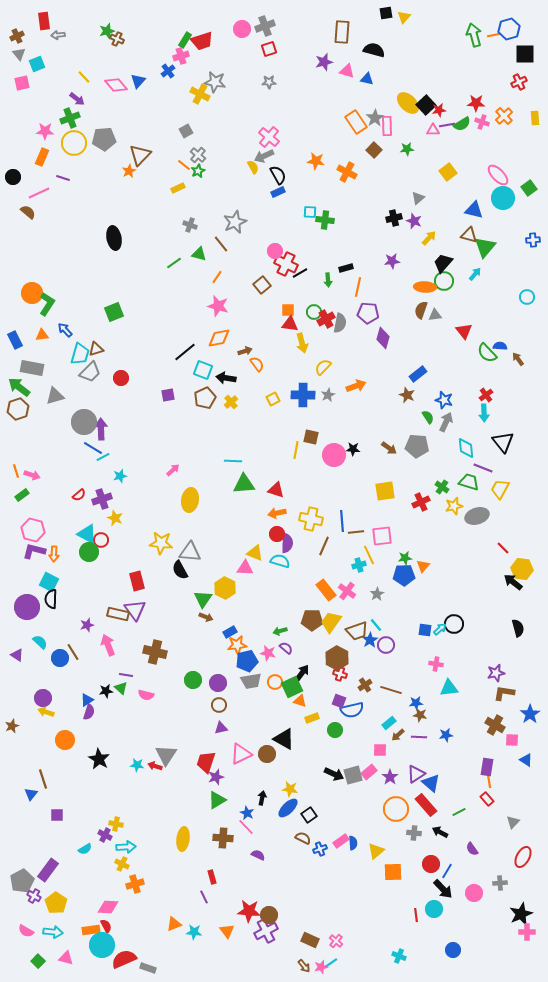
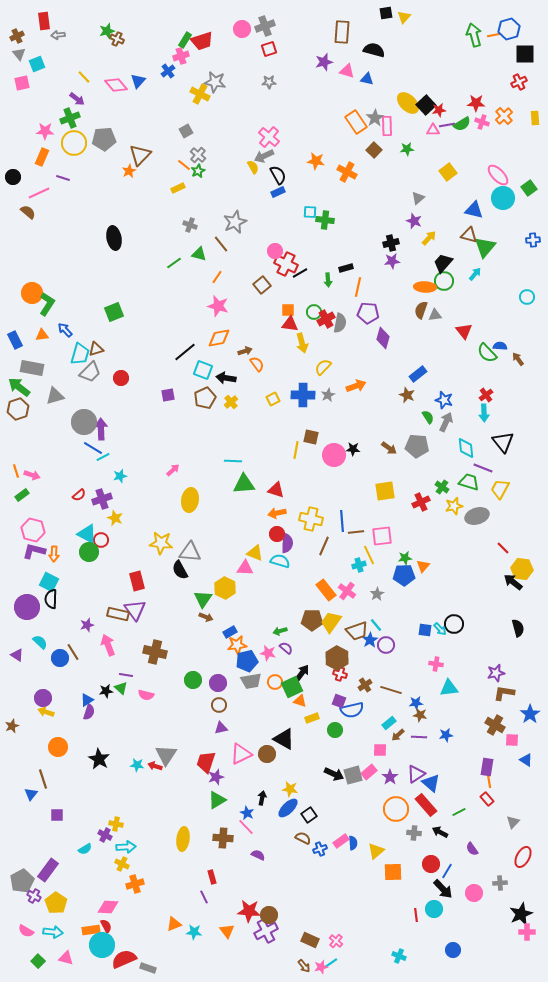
black cross at (394, 218): moved 3 px left, 25 px down
cyan arrow at (440, 629): rotated 88 degrees clockwise
orange circle at (65, 740): moved 7 px left, 7 px down
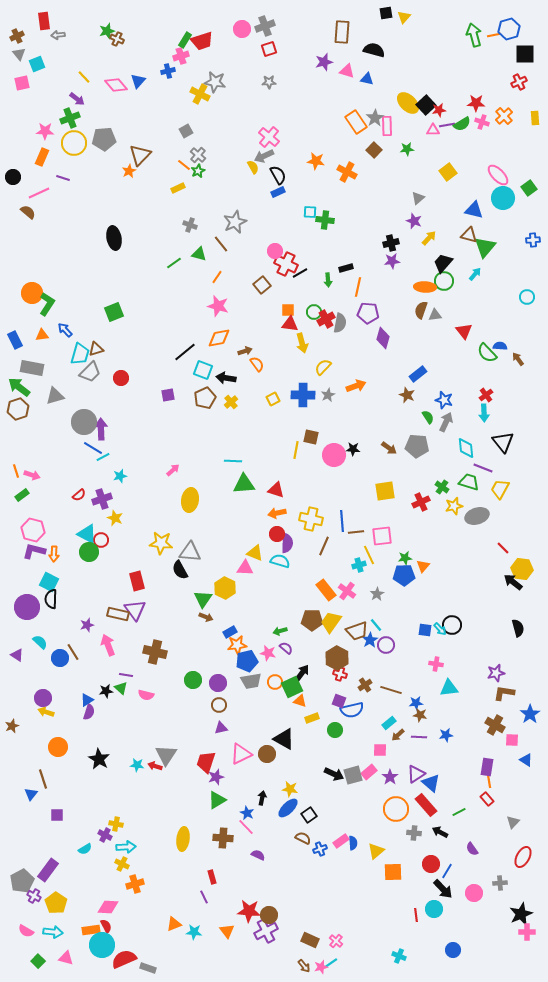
blue cross at (168, 71): rotated 24 degrees clockwise
black circle at (454, 624): moved 2 px left, 1 px down
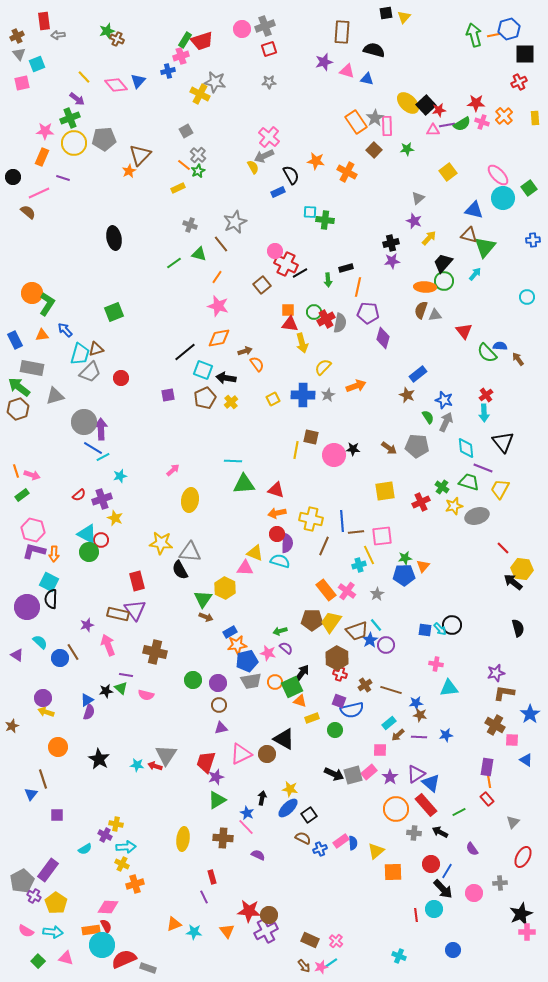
black semicircle at (278, 175): moved 13 px right
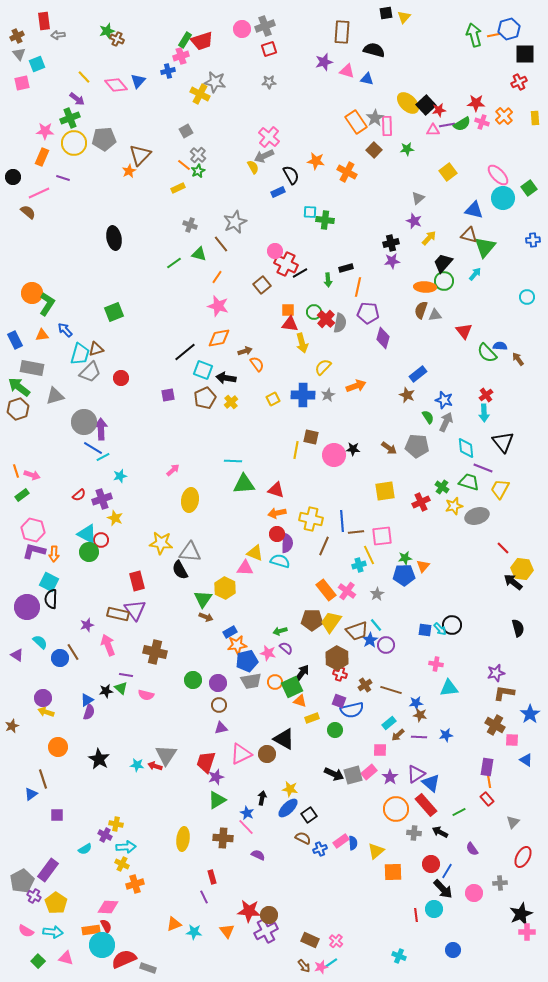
red cross at (326, 319): rotated 18 degrees counterclockwise
blue triangle at (31, 794): rotated 16 degrees clockwise
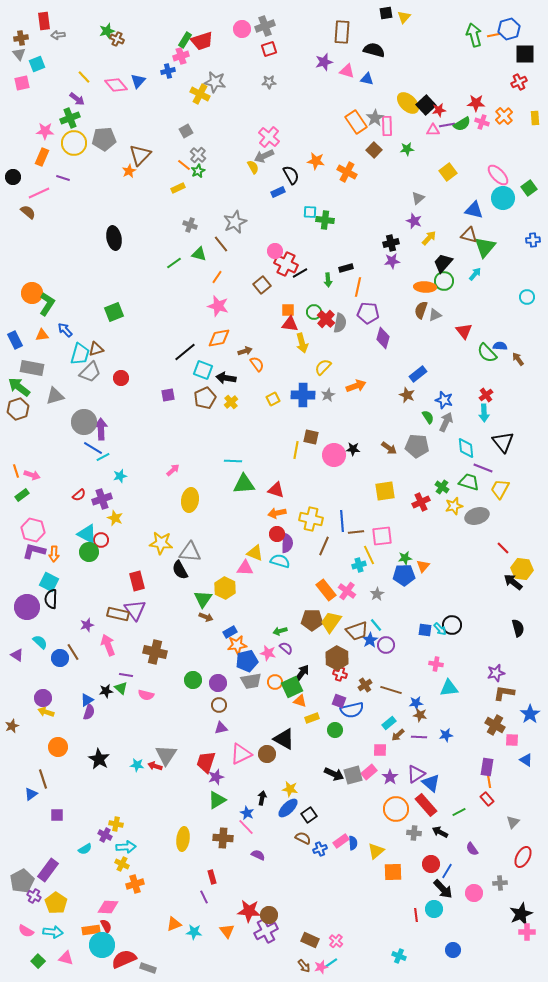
brown cross at (17, 36): moved 4 px right, 2 px down; rotated 16 degrees clockwise
gray triangle at (435, 315): rotated 16 degrees counterclockwise
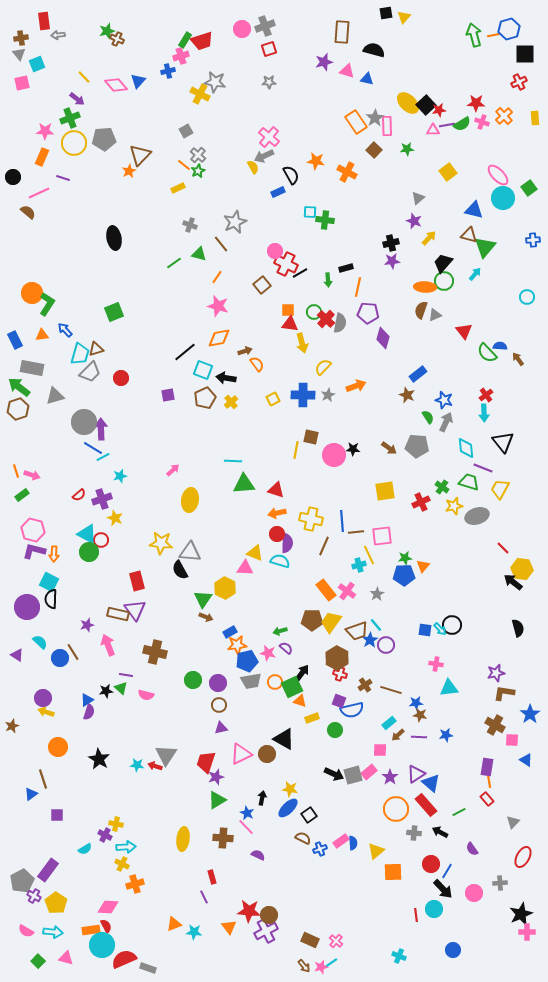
orange triangle at (227, 931): moved 2 px right, 4 px up
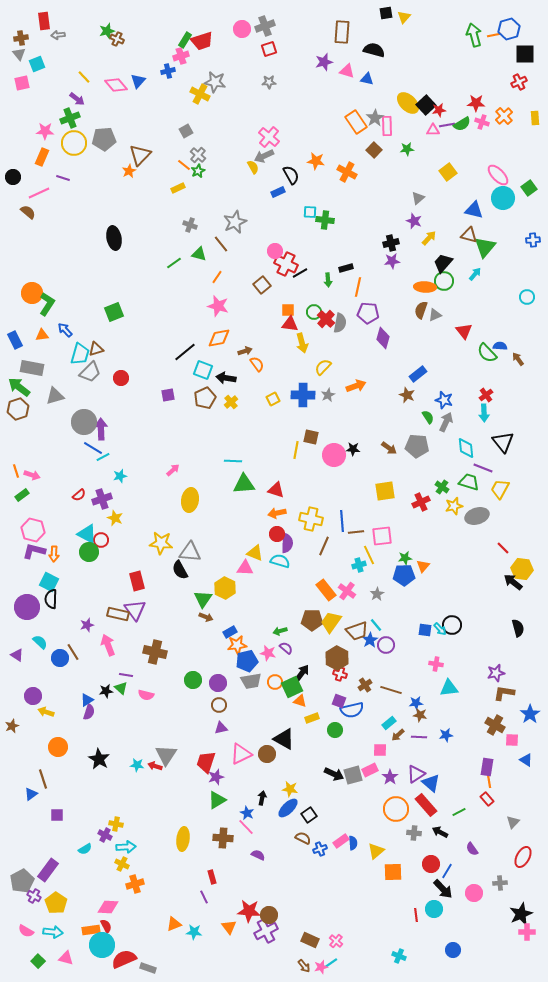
purple circle at (43, 698): moved 10 px left, 2 px up
pink rectangle at (369, 772): moved 1 px right, 2 px up; rotated 14 degrees clockwise
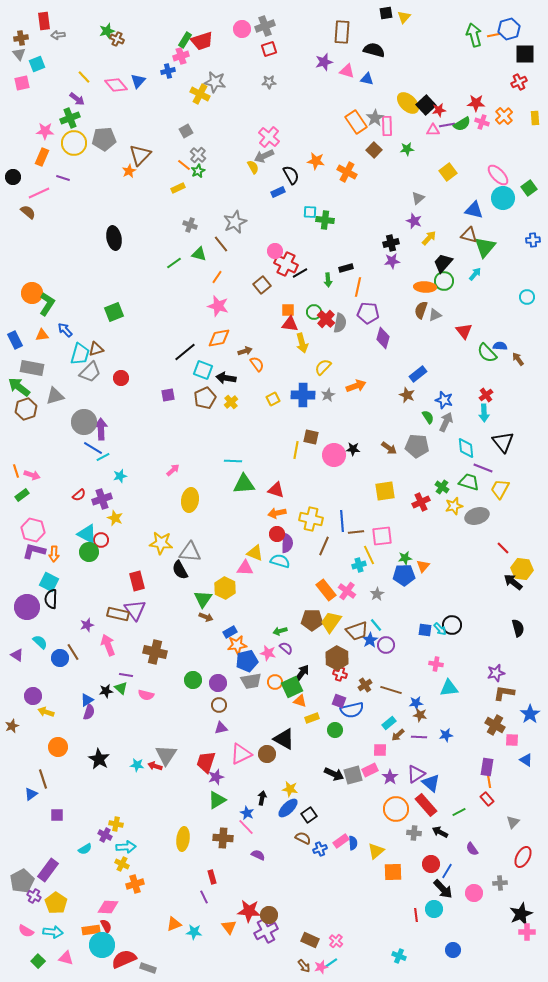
brown hexagon at (18, 409): moved 8 px right
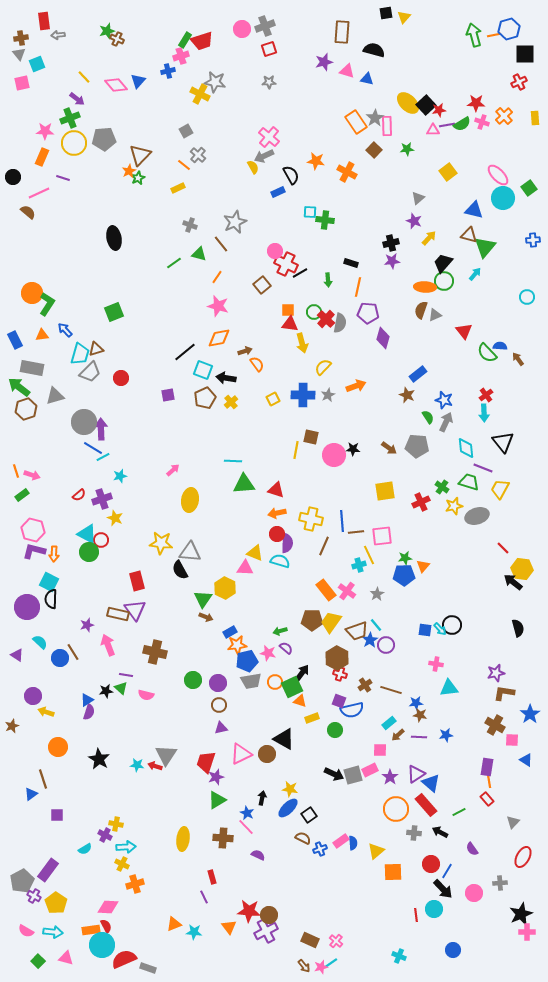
green star at (198, 171): moved 60 px left, 7 px down
black rectangle at (346, 268): moved 5 px right, 5 px up; rotated 32 degrees clockwise
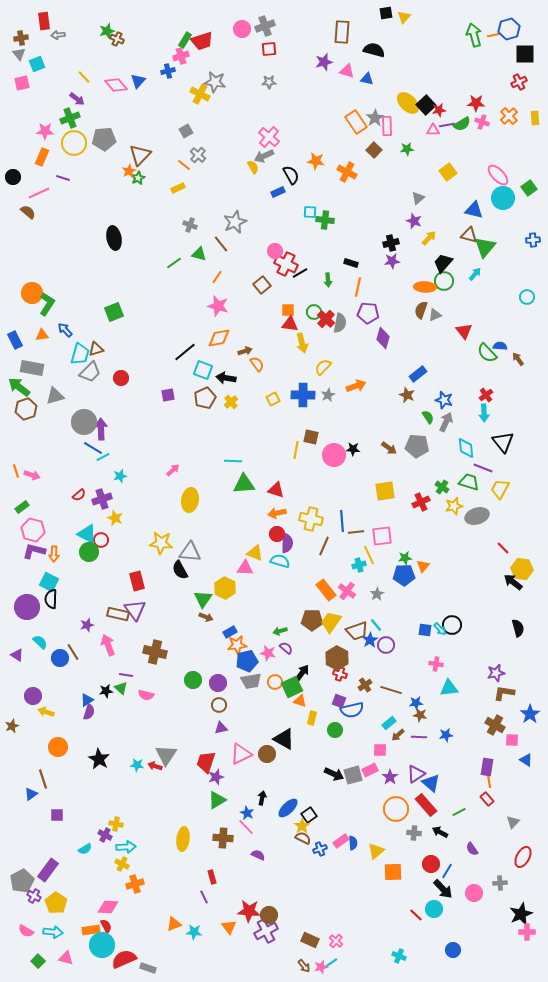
red square at (269, 49): rotated 14 degrees clockwise
orange cross at (504, 116): moved 5 px right
green rectangle at (22, 495): moved 12 px down
yellow rectangle at (312, 718): rotated 56 degrees counterclockwise
yellow star at (290, 789): moved 12 px right, 37 px down; rotated 28 degrees clockwise
red line at (416, 915): rotated 40 degrees counterclockwise
